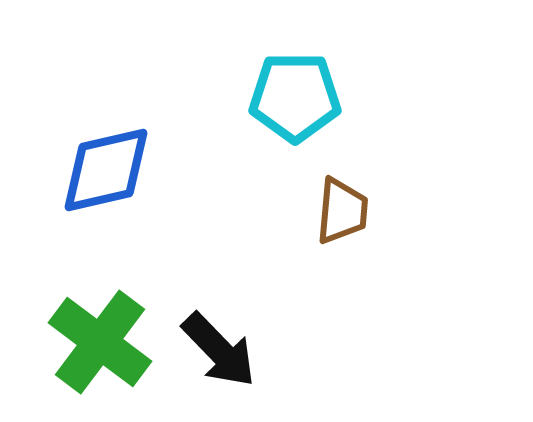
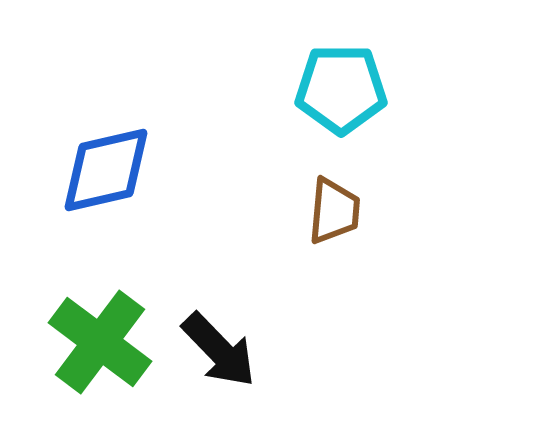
cyan pentagon: moved 46 px right, 8 px up
brown trapezoid: moved 8 px left
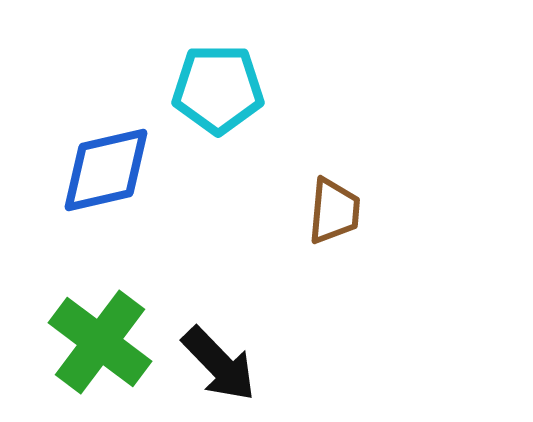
cyan pentagon: moved 123 px left
black arrow: moved 14 px down
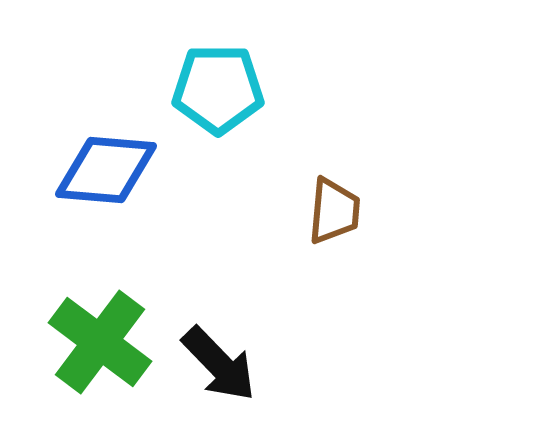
blue diamond: rotated 18 degrees clockwise
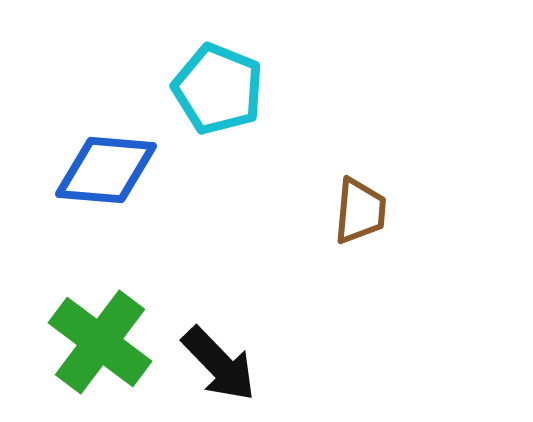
cyan pentagon: rotated 22 degrees clockwise
brown trapezoid: moved 26 px right
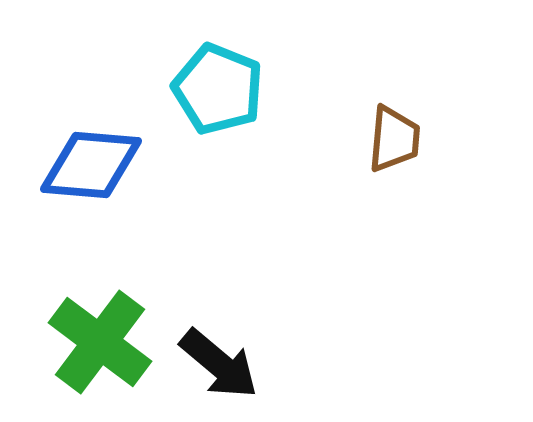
blue diamond: moved 15 px left, 5 px up
brown trapezoid: moved 34 px right, 72 px up
black arrow: rotated 6 degrees counterclockwise
